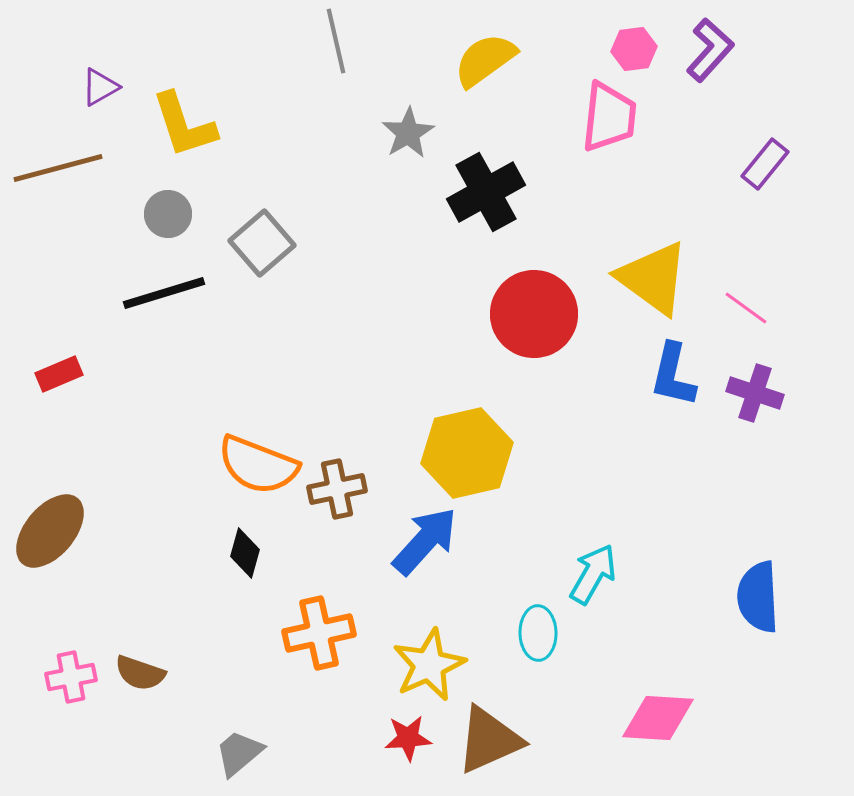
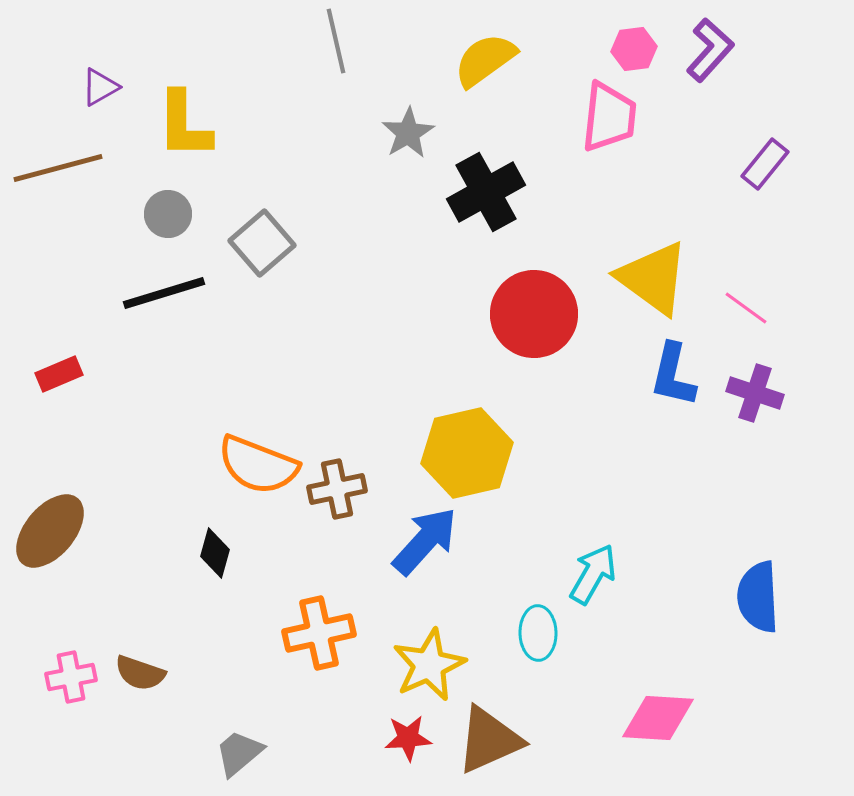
yellow L-shape: rotated 18 degrees clockwise
black diamond: moved 30 px left
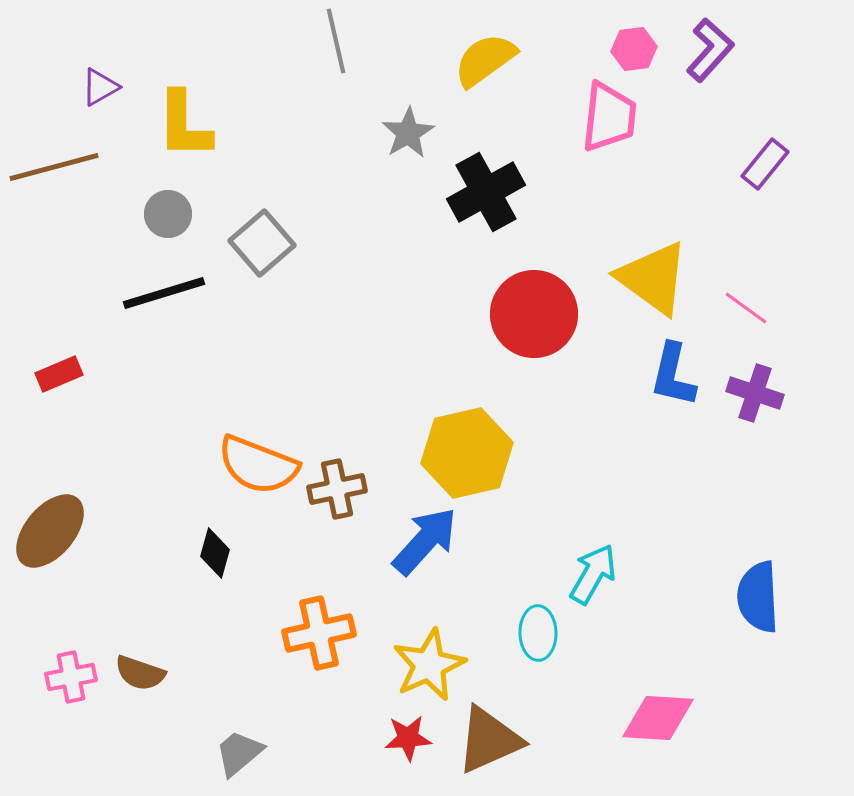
brown line: moved 4 px left, 1 px up
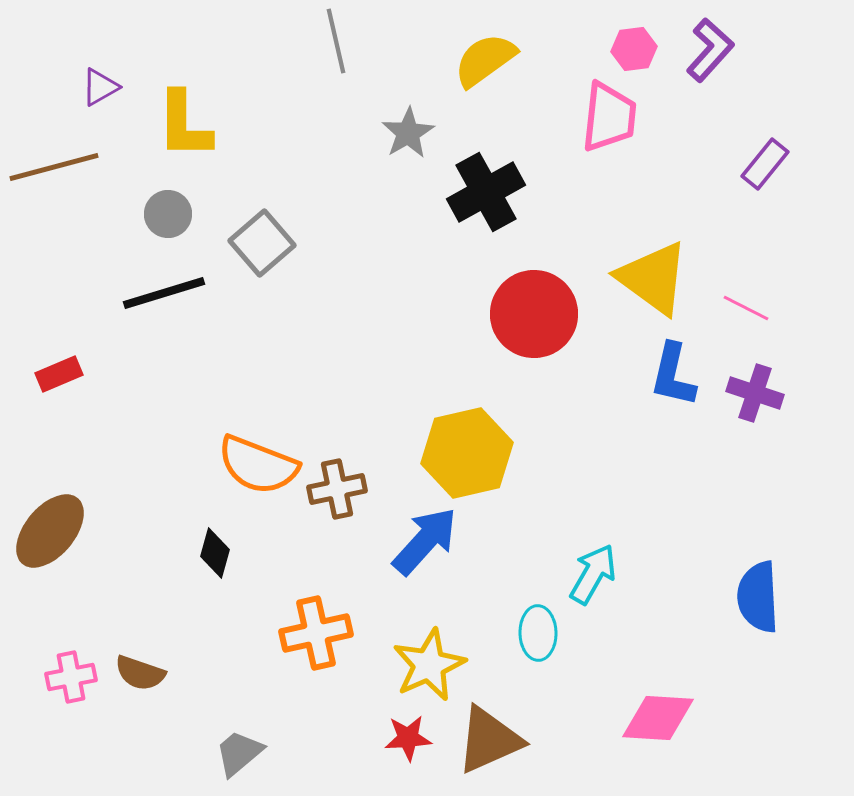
pink line: rotated 9 degrees counterclockwise
orange cross: moved 3 px left
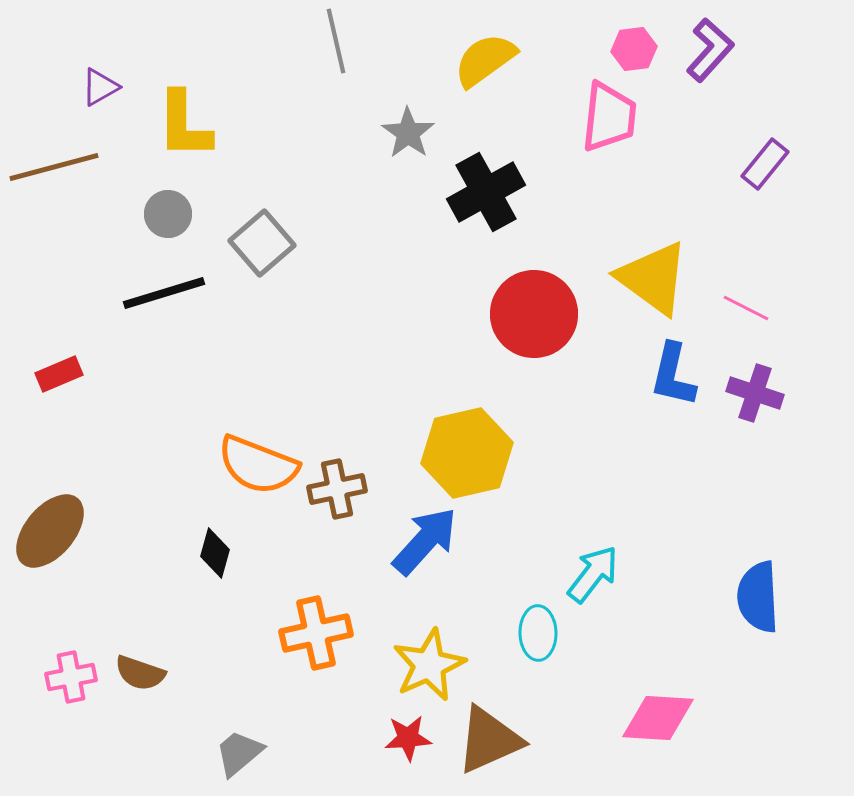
gray star: rotated 6 degrees counterclockwise
cyan arrow: rotated 8 degrees clockwise
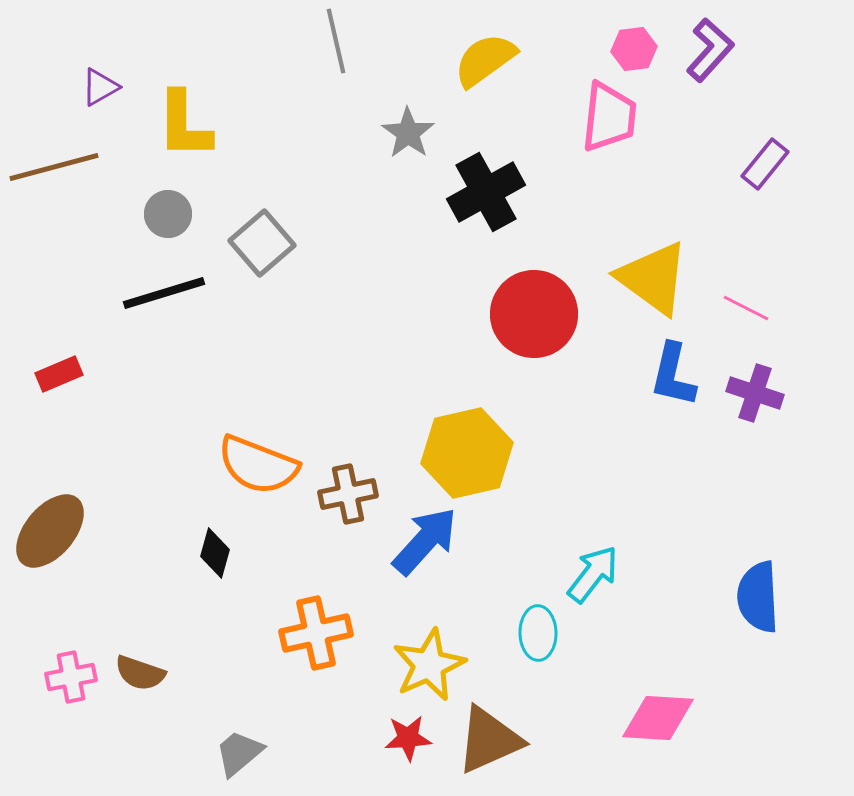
brown cross: moved 11 px right, 5 px down
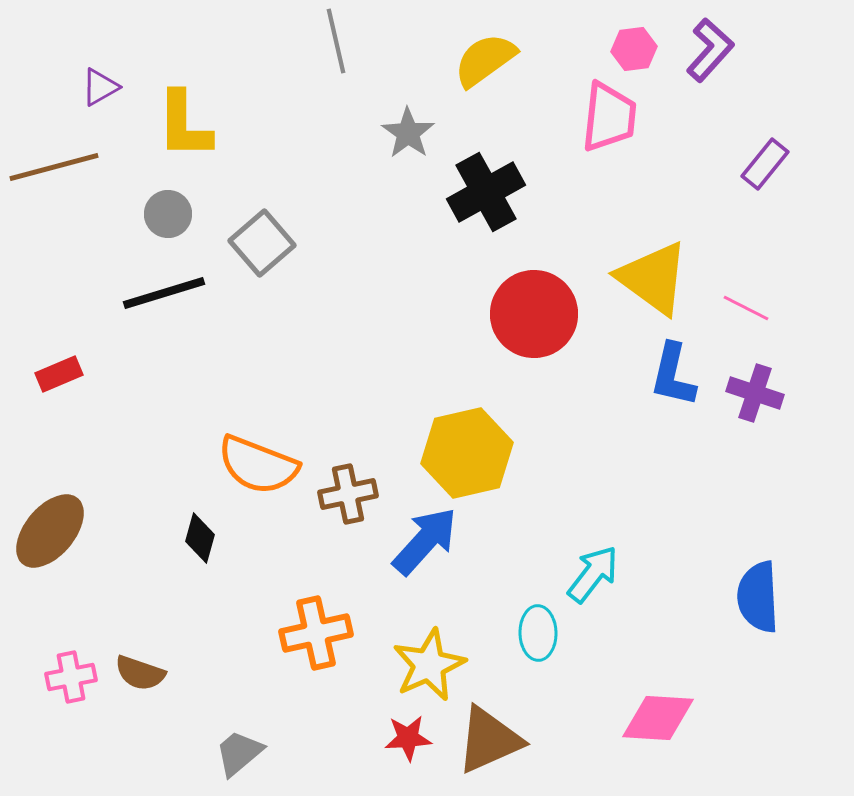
black diamond: moved 15 px left, 15 px up
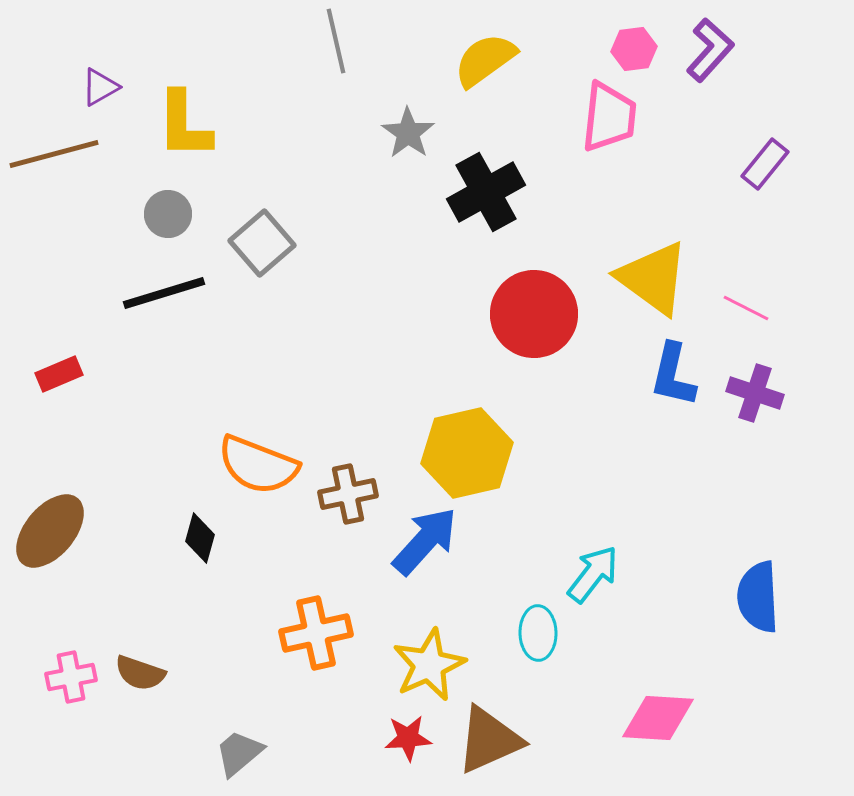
brown line: moved 13 px up
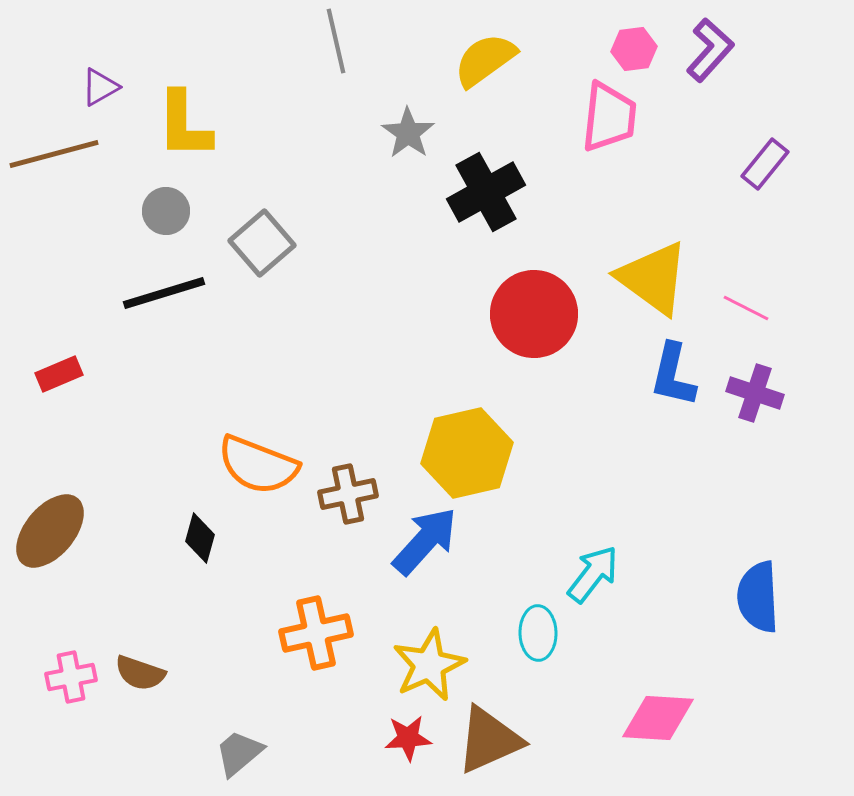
gray circle: moved 2 px left, 3 px up
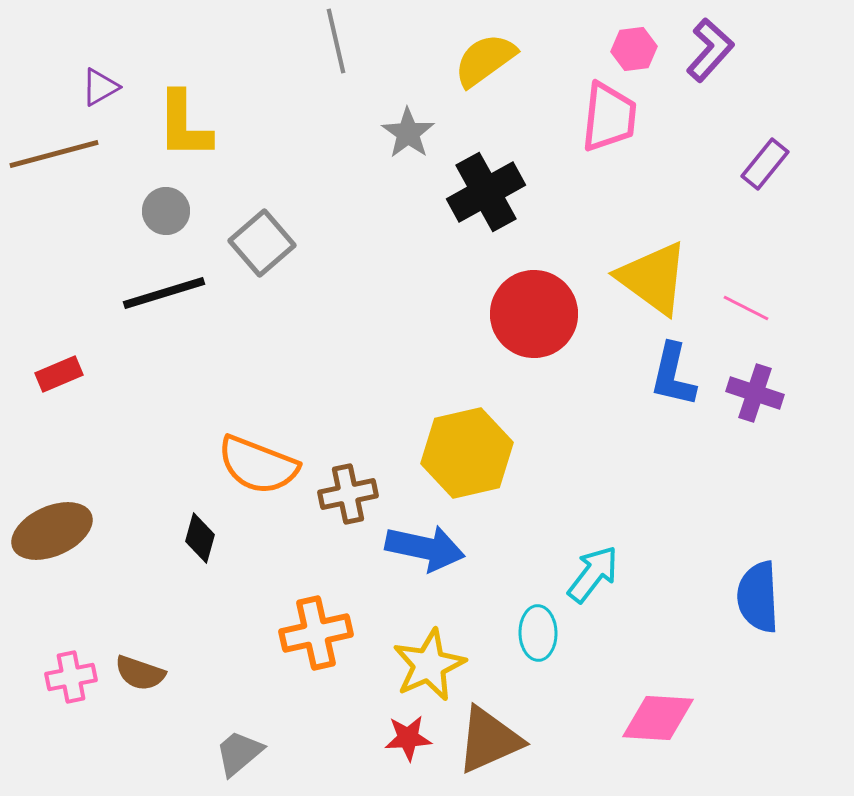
brown ellipse: moved 2 px right; rotated 26 degrees clockwise
blue arrow: moved 7 px down; rotated 60 degrees clockwise
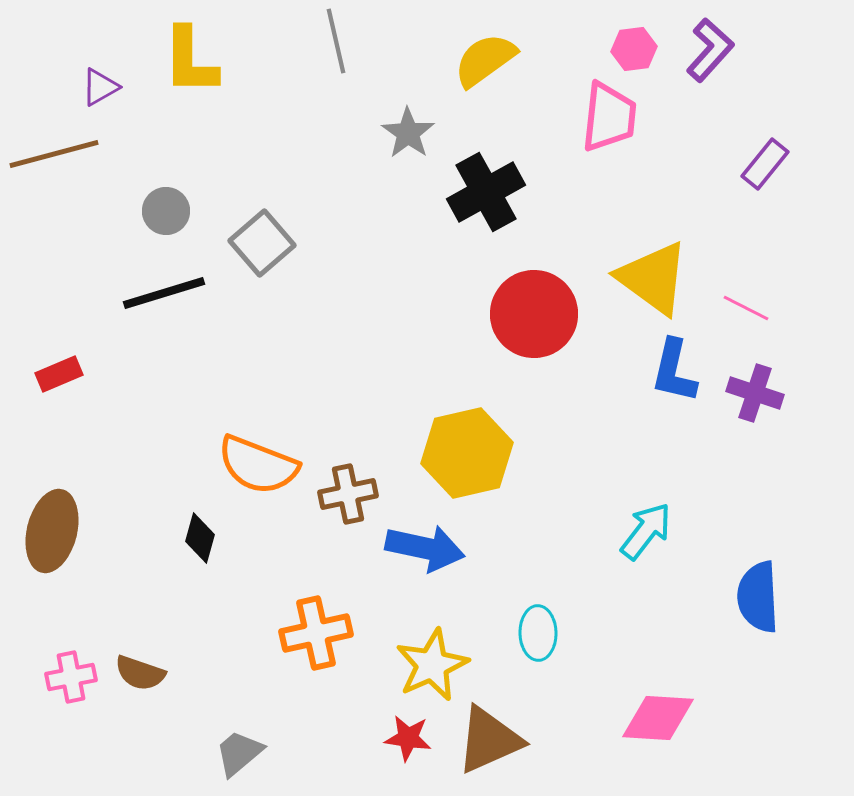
yellow L-shape: moved 6 px right, 64 px up
blue L-shape: moved 1 px right, 4 px up
brown ellipse: rotated 52 degrees counterclockwise
cyan arrow: moved 53 px right, 43 px up
yellow star: moved 3 px right
red star: rotated 12 degrees clockwise
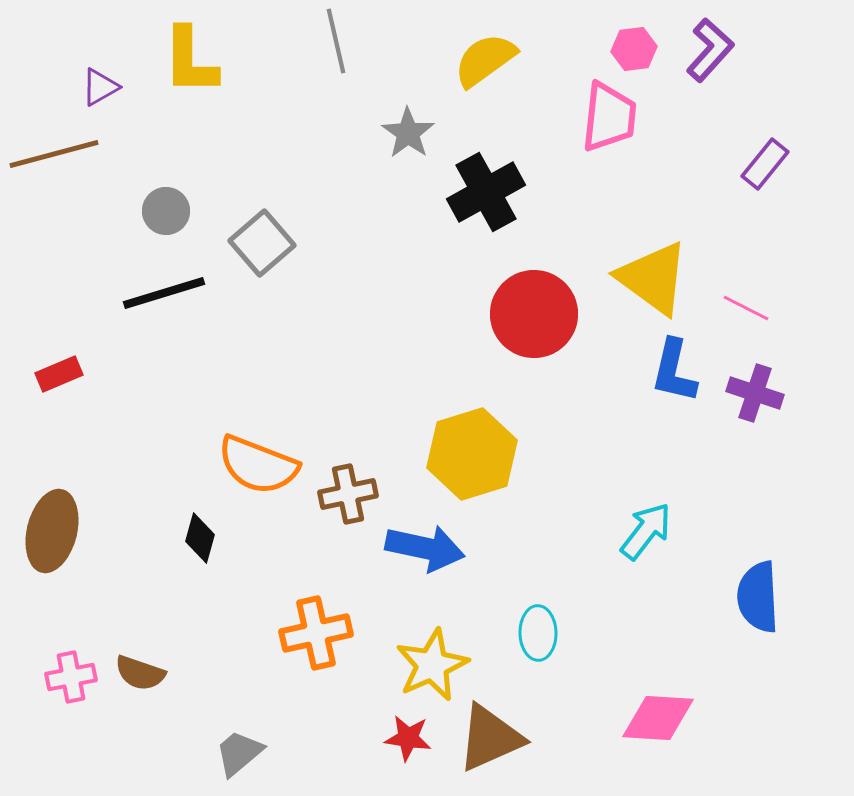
yellow hexagon: moved 5 px right, 1 px down; rotated 4 degrees counterclockwise
brown triangle: moved 1 px right, 2 px up
